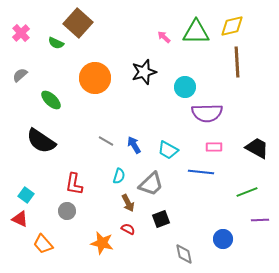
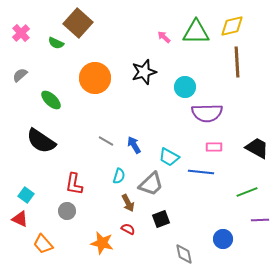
cyan trapezoid: moved 1 px right, 7 px down
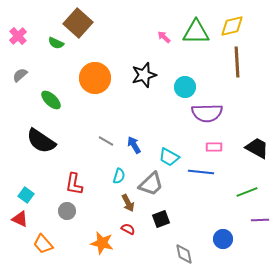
pink cross: moved 3 px left, 3 px down
black star: moved 3 px down
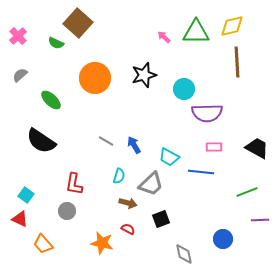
cyan circle: moved 1 px left, 2 px down
brown arrow: rotated 48 degrees counterclockwise
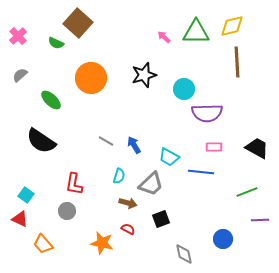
orange circle: moved 4 px left
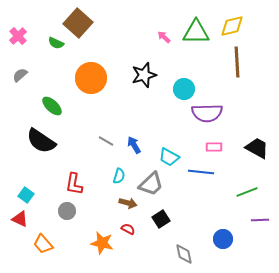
green ellipse: moved 1 px right, 6 px down
black square: rotated 12 degrees counterclockwise
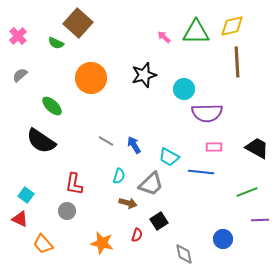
black square: moved 2 px left, 2 px down
red semicircle: moved 9 px right, 6 px down; rotated 80 degrees clockwise
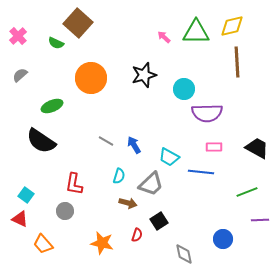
green ellipse: rotated 65 degrees counterclockwise
gray circle: moved 2 px left
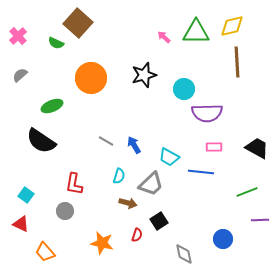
red triangle: moved 1 px right, 5 px down
orange trapezoid: moved 2 px right, 8 px down
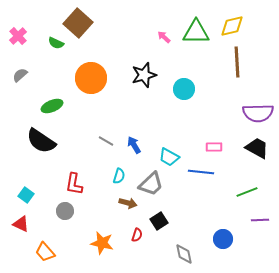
purple semicircle: moved 51 px right
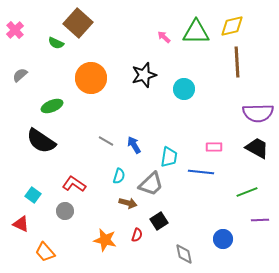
pink cross: moved 3 px left, 6 px up
cyan trapezoid: rotated 110 degrees counterclockwise
red L-shape: rotated 115 degrees clockwise
cyan square: moved 7 px right
orange star: moved 3 px right, 3 px up
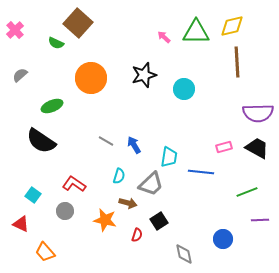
pink rectangle: moved 10 px right; rotated 14 degrees counterclockwise
orange star: moved 20 px up
